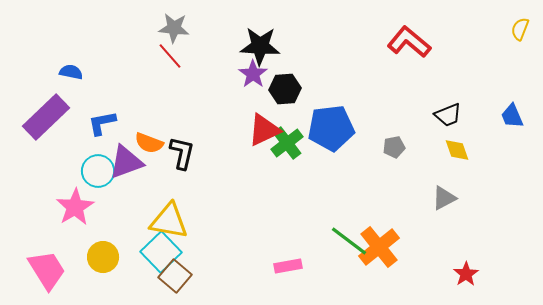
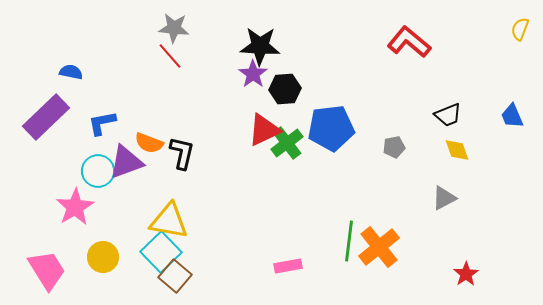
green line: rotated 60 degrees clockwise
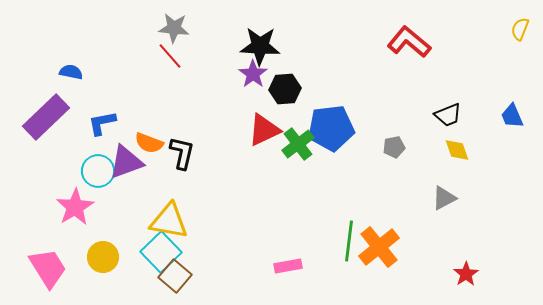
green cross: moved 11 px right, 1 px down
pink trapezoid: moved 1 px right, 2 px up
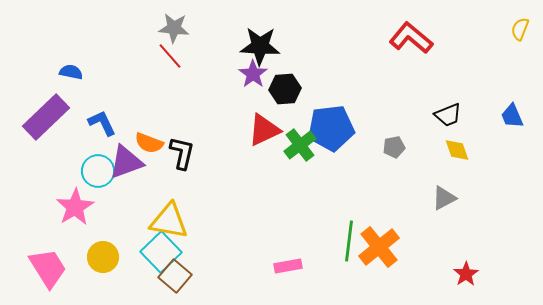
red L-shape: moved 2 px right, 4 px up
blue L-shape: rotated 76 degrees clockwise
green cross: moved 2 px right, 1 px down
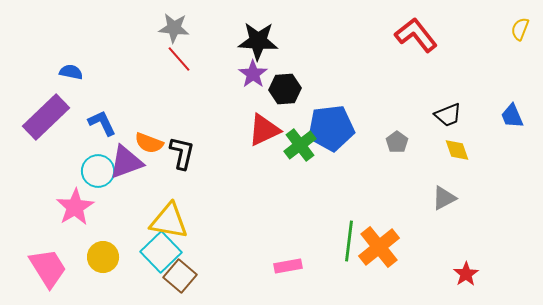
red L-shape: moved 5 px right, 3 px up; rotated 12 degrees clockwise
black star: moved 2 px left, 5 px up
red line: moved 9 px right, 3 px down
gray pentagon: moved 3 px right, 5 px up; rotated 25 degrees counterclockwise
brown square: moved 5 px right
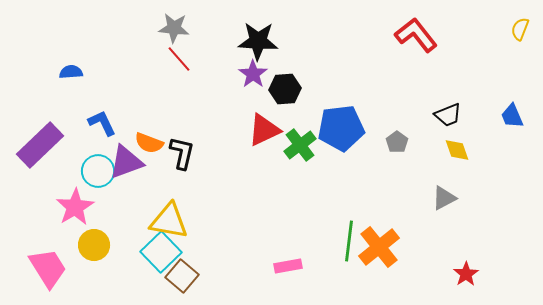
blue semicircle: rotated 15 degrees counterclockwise
purple rectangle: moved 6 px left, 28 px down
blue pentagon: moved 10 px right
yellow circle: moved 9 px left, 12 px up
brown square: moved 2 px right
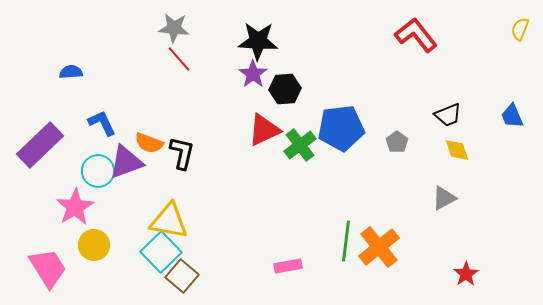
green line: moved 3 px left
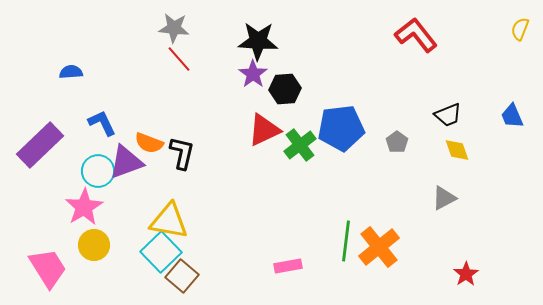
pink star: moved 9 px right
